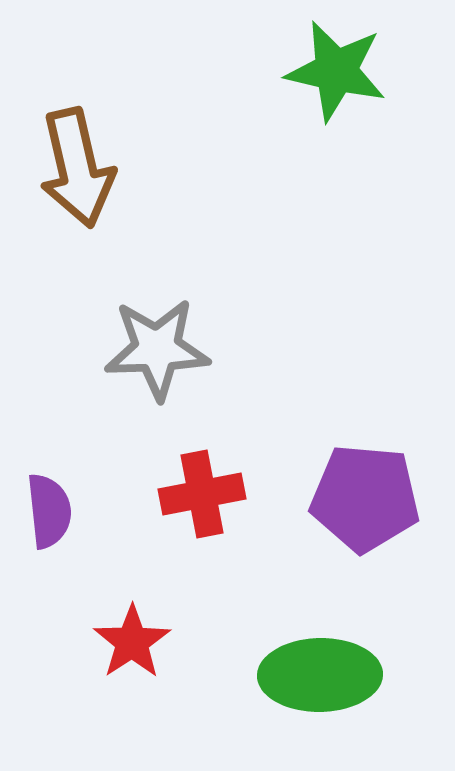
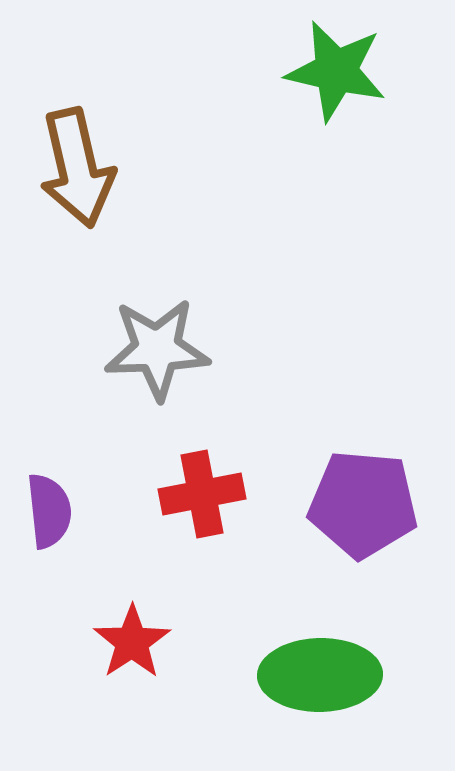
purple pentagon: moved 2 px left, 6 px down
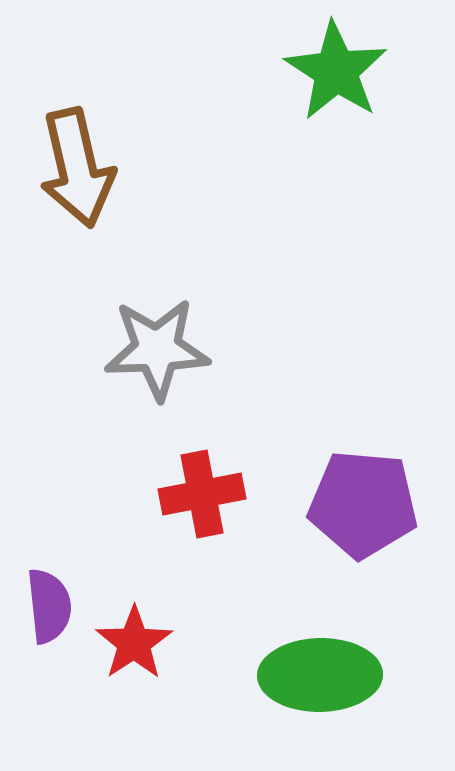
green star: rotated 20 degrees clockwise
purple semicircle: moved 95 px down
red star: moved 2 px right, 1 px down
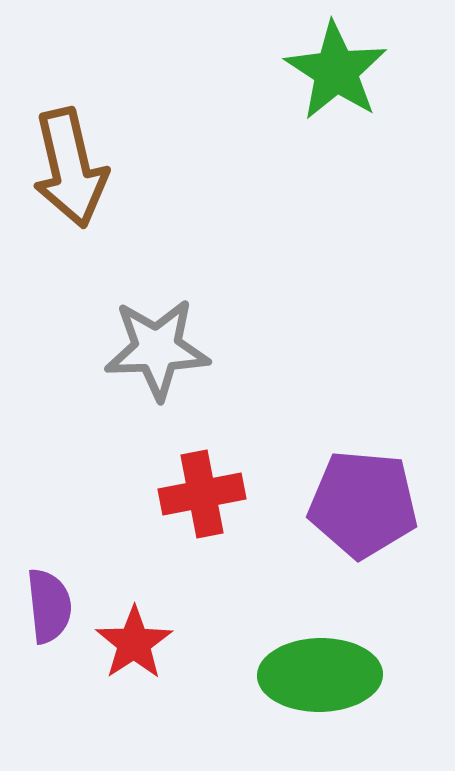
brown arrow: moved 7 px left
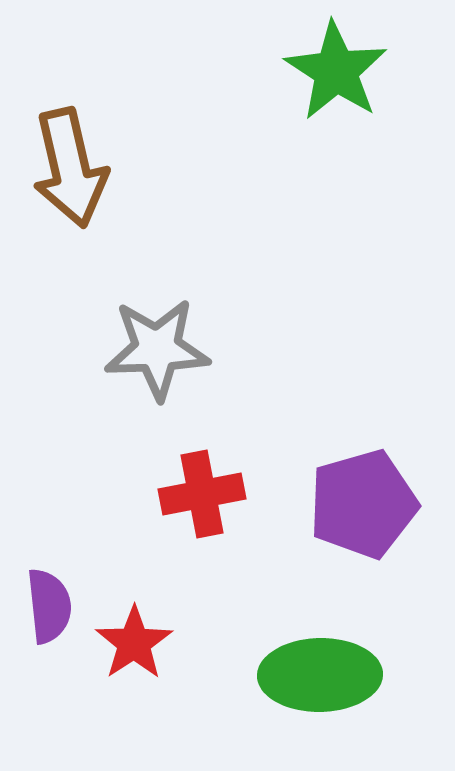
purple pentagon: rotated 21 degrees counterclockwise
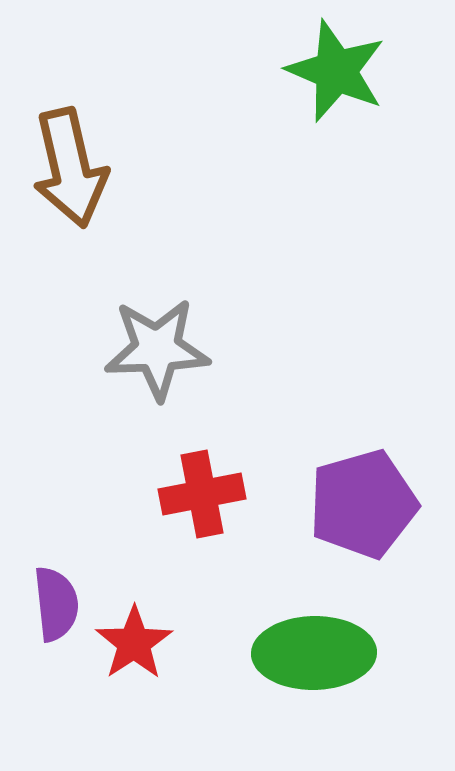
green star: rotated 10 degrees counterclockwise
purple semicircle: moved 7 px right, 2 px up
green ellipse: moved 6 px left, 22 px up
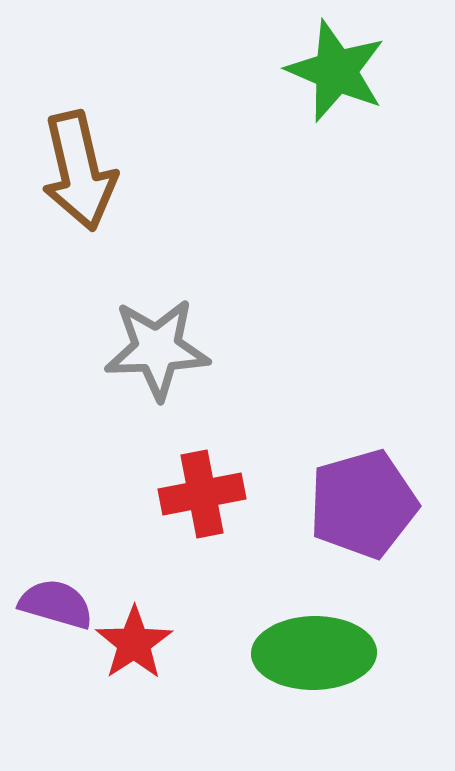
brown arrow: moved 9 px right, 3 px down
purple semicircle: rotated 68 degrees counterclockwise
